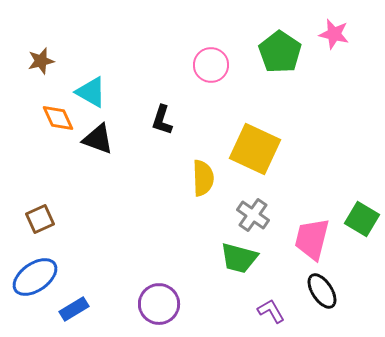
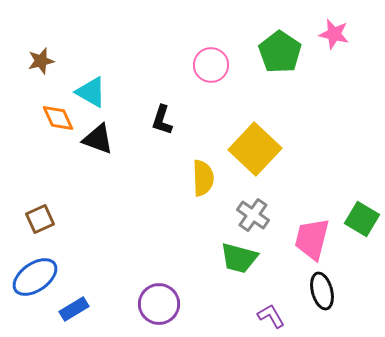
yellow square: rotated 18 degrees clockwise
black ellipse: rotated 18 degrees clockwise
purple L-shape: moved 5 px down
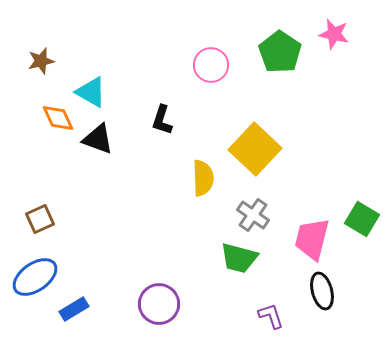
purple L-shape: rotated 12 degrees clockwise
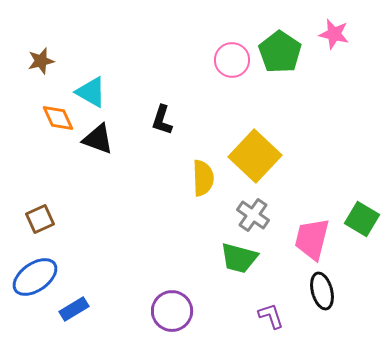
pink circle: moved 21 px right, 5 px up
yellow square: moved 7 px down
purple circle: moved 13 px right, 7 px down
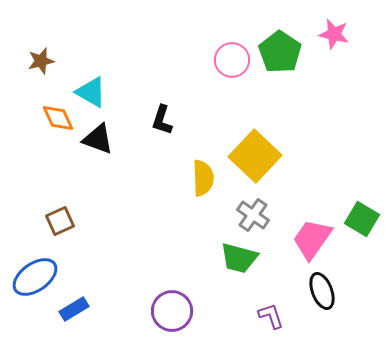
brown square: moved 20 px right, 2 px down
pink trapezoid: rotated 21 degrees clockwise
black ellipse: rotated 6 degrees counterclockwise
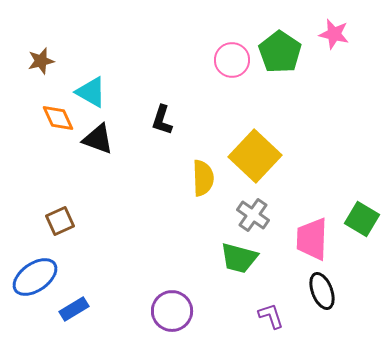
pink trapezoid: rotated 33 degrees counterclockwise
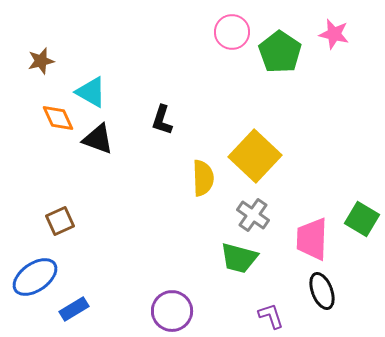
pink circle: moved 28 px up
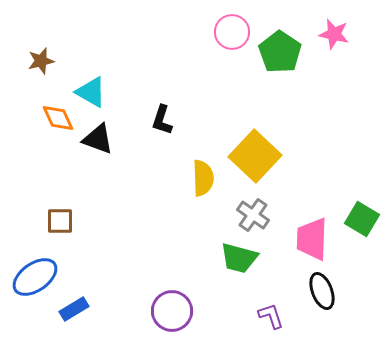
brown square: rotated 24 degrees clockwise
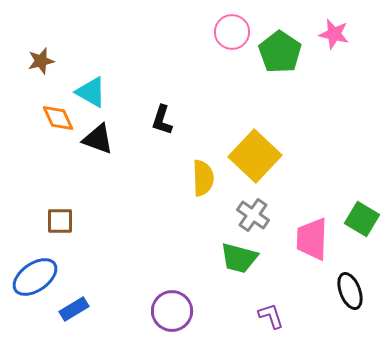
black ellipse: moved 28 px right
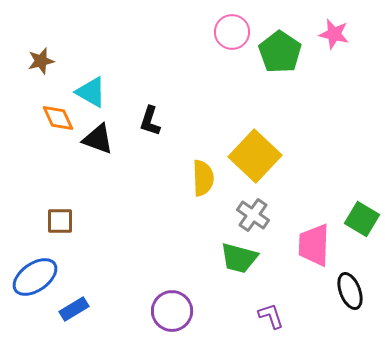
black L-shape: moved 12 px left, 1 px down
pink trapezoid: moved 2 px right, 6 px down
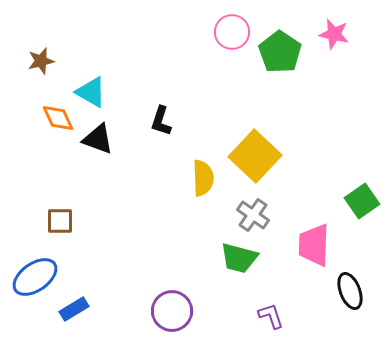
black L-shape: moved 11 px right
green square: moved 18 px up; rotated 24 degrees clockwise
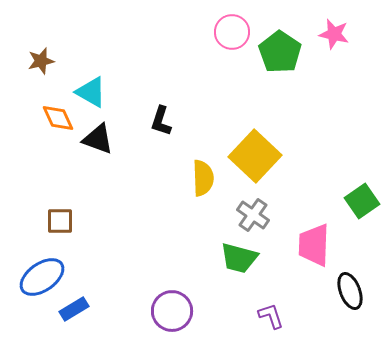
blue ellipse: moved 7 px right
